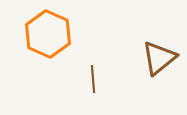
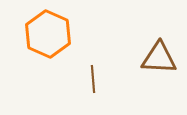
brown triangle: rotated 42 degrees clockwise
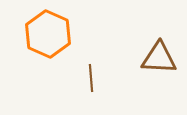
brown line: moved 2 px left, 1 px up
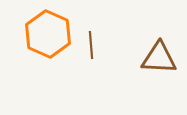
brown line: moved 33 px up
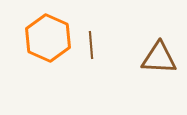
orange hexagon: moved 4 px down
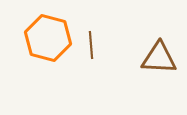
orange hexagon: rotated 9 degrees counterclockwise
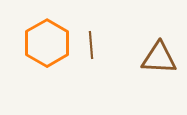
orange hexagon: moved 1 px left, 5 px down; rotated 15 degrees clockwise
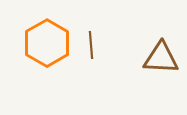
brown triangle: moved 2 px right
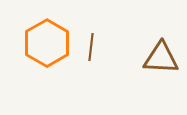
brown line: moved 2 px down; rotated 12 degrees clockwise
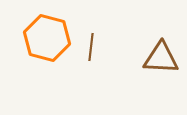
orange hexagon: moved 5 px up; rotated 15 degrees counterclockwise
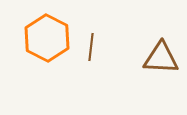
orange hexagon: rotated 12 degrees clockwise
